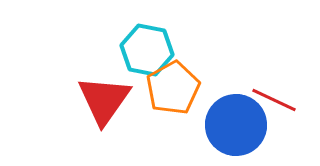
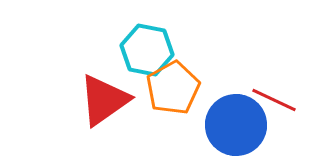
red triangle: rotated 20 degrees clockwise
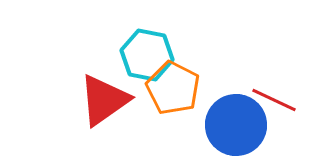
cyan hexagon: moved 5 px down
orange pentagon: rotated 16 degrees counterclockwise
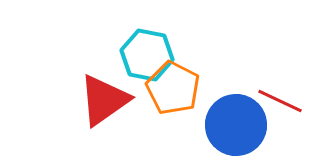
red line: moved 6 px right, 1 px down
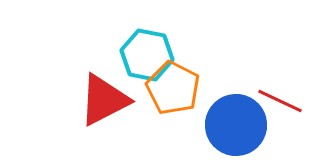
red triangle: rotated 8 degrees clockwise
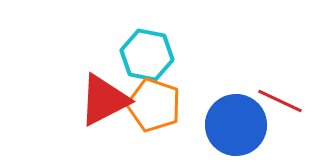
orange pentagon: moved 19 px left, 17 px down; rotated 8 degrees counterclockwise
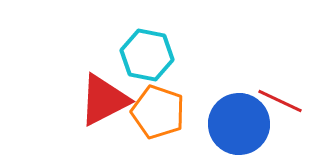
orange pentagon: moved 4 px right, 7 px down
blue circle: moved 3 px right, 1 px up
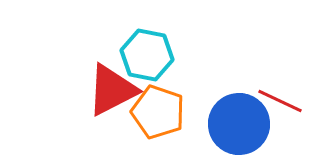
red triangle: moved 8 px right, 10 px up
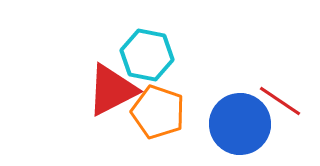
red line: rotated 9 degrees clockwise
blue circle: moved 1 px right
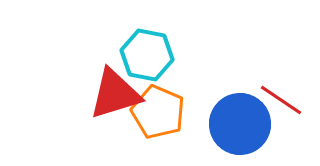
red triangle: moved 3 px right, 4 px down; rotated 10 degrees clockwise
red line: moved 1 px right, 1 px up
orange pentagon: rotated 4 degrees clockwise
